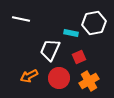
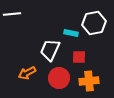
white line: moved 9 px left, 5 px up; rotated 18 degrees counterclockwise
red square: rotated 24 degrees clockwise
orange arrow: moved 2 px left, 3 px up
orange cross: rotated 24 degrees clockwise
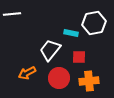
white trapezoid: rotated 15 degrees clockwise
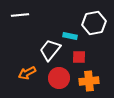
white line: moved 8 px right, 1 px down
cyan rectangle: moved 1 px left, 3 px down
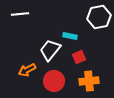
white line: moved 1 px up
white hexagon: moved 5 px right, 6 px up
red square: rotated 24 degrees counterclockwise
orange arrow: moved 3 px up
red circle: moved 5 px left, 3 px down
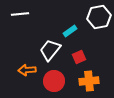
cyan rectangle: moved 5 px up; rotated 48 degrees counterclockwise
orange arrow: rotated 24 degrees clockwise
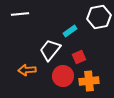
red circle: moved 9 px right, 5 px up
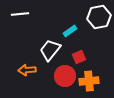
red circle: moved 2 px right
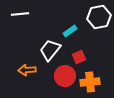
orange cross: moved 1 px right, 1 px down
